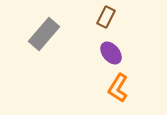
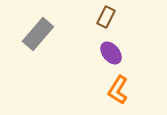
gray rectangle: moved 6 px left
orange L-shape: moved 2 px down
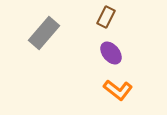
gray rectangle: moved 6 px right, 1 px up
orange L-shape: rotated 84 degrees counterclockwise
